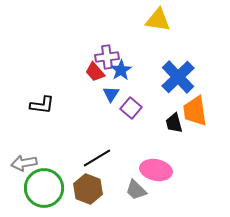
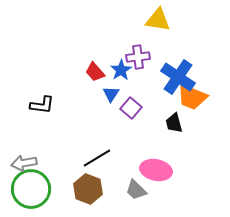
purple cross: moved 31 px right
blue cross: rotated 12 degrees counterclockwise
orange trapezoid: moved 3 px left, 14 px up; rotated 60 degrees counterclockwise
green circle: moved 13 px left, 1 px down
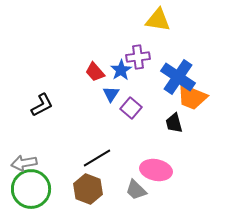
black L-shape: rotated 35 degrees counterclockwise
